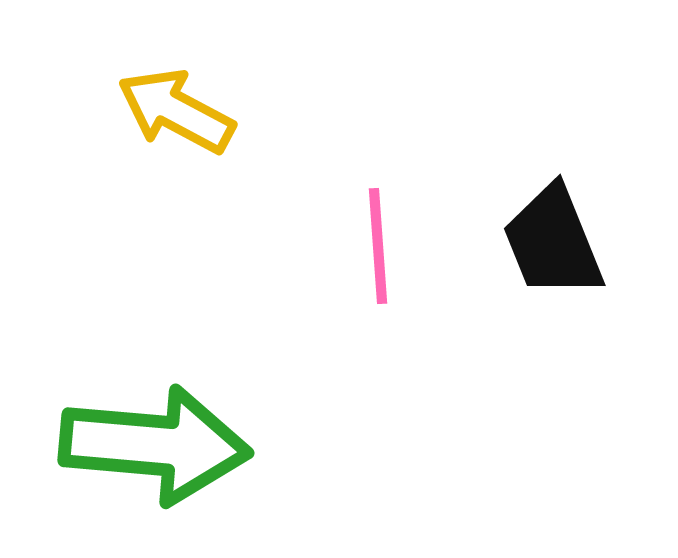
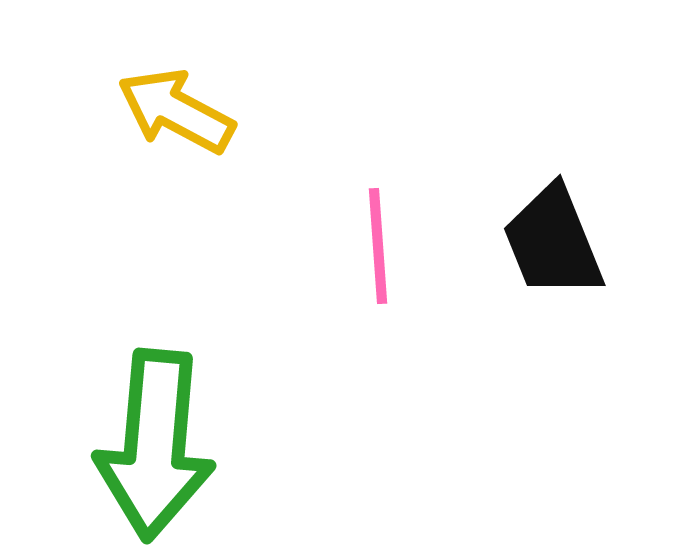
green arrow: rotated 90 degrees clockwise
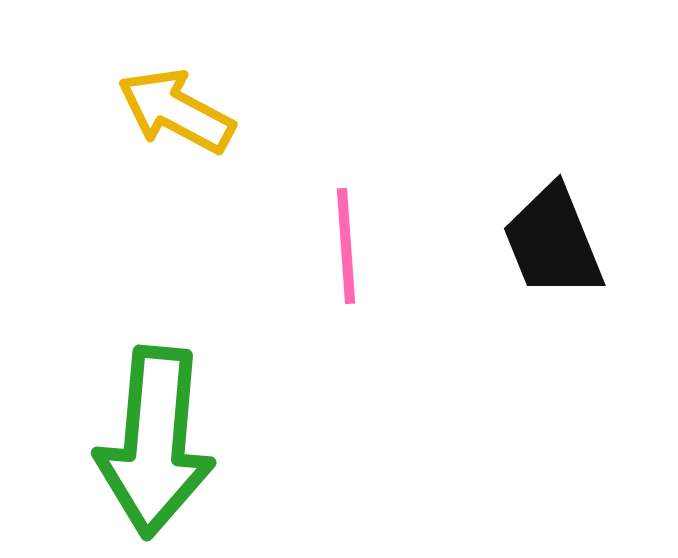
pink line: moved 32 px left
green arrow: moved 3 px up
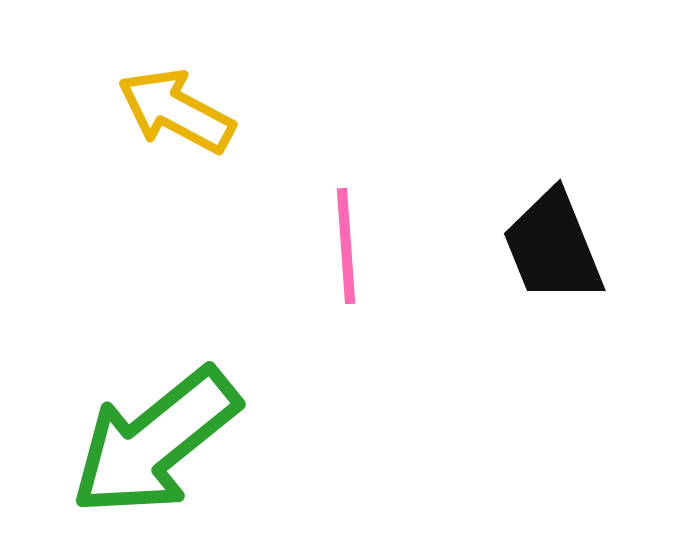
black trapezoid: moved 5 px down
green arrow: rotated 46 degrees clockwise
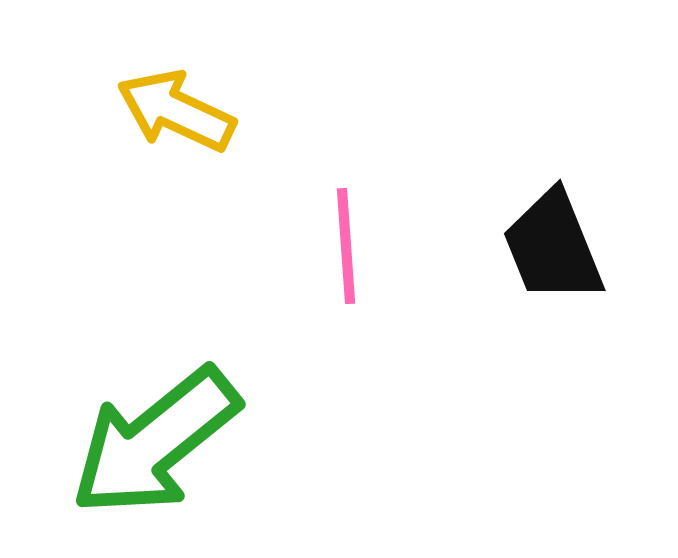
yellow arrow: rotated 3 degrees counterclockwise
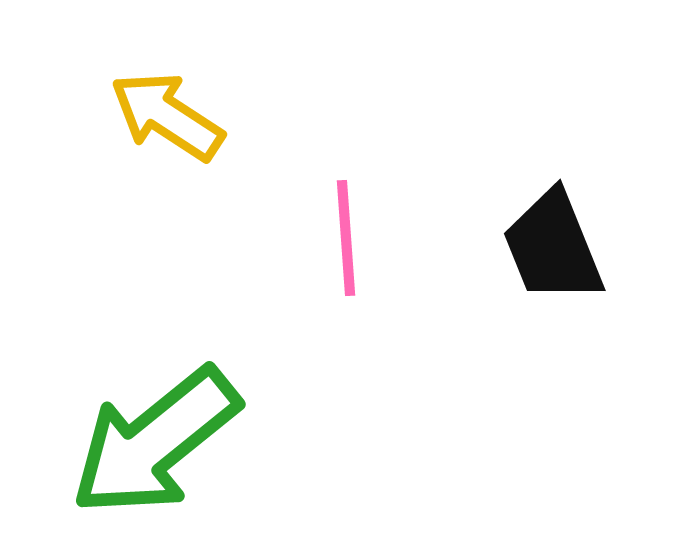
yellow arrow: moved 9 px left, 5 px down; rotated 8 degrees clockwise
pink line: moved 8 px up
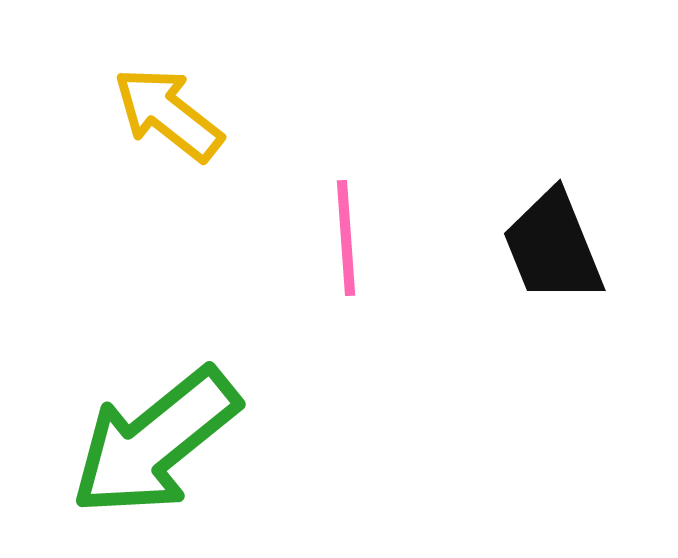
yellow arrow: moved 1 px right, 2 px up; rotated 5 degrees clockwise
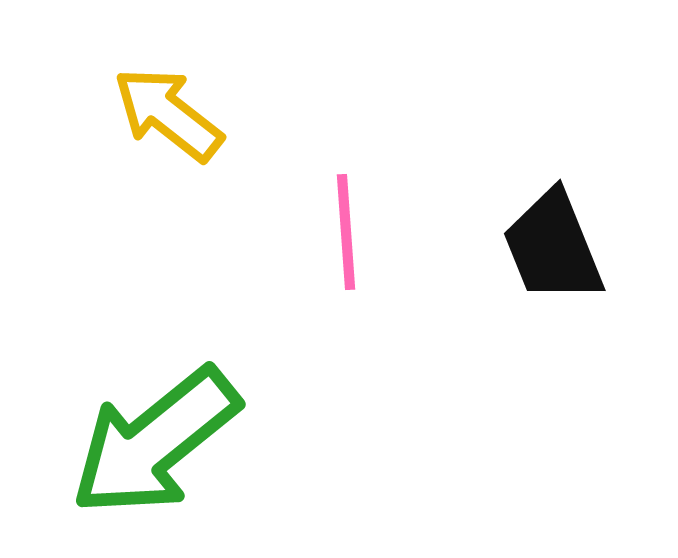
pink line: moved 6 px up
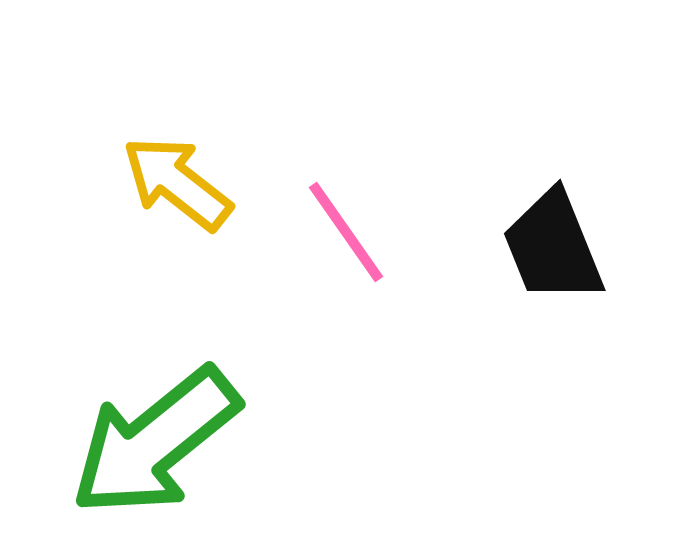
yellow arrow: moved 9 px right, 69 px down
pink line: rotated 31 degrees counterclockwise
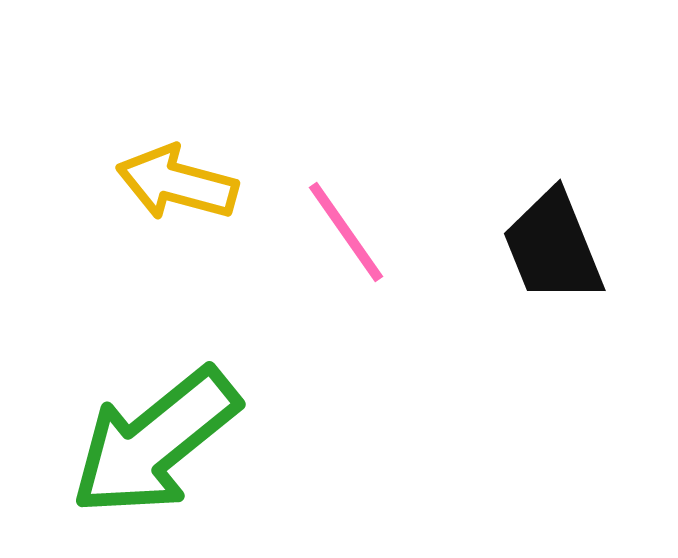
yellow arrow: rotated 23 degrees counterclockwise
